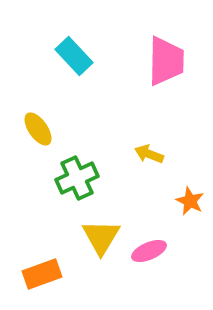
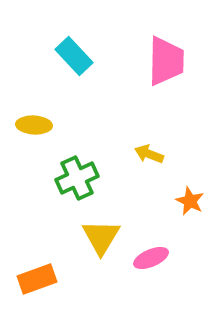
yellow ellipse: moved 4 px left, 4 px up; rotated 52 degrees counterclockwise
pink ellipse: moved 2 px right, 7 px down
orange rectangle: moved 5 px left, 5 px down
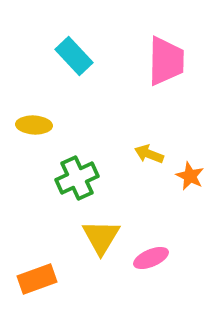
orange star: moved 25 px up
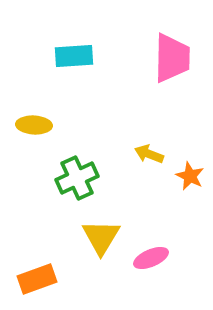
cyan rectangle: rotated 51 degrees counterclockwise
pink trapezoid: moved 6 px right, 3 px up
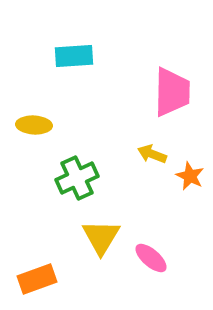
pink trapezoid: moved 34 px down
yellow arrow: moved 3 px right
pink ellipse: rotated 64 degrees clockwise
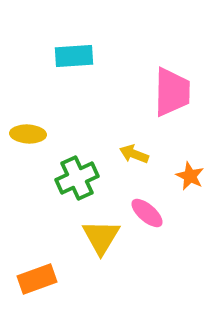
yellow ellipse: moved 6 px left, 9 px down
yellow arrow: moved 18 px left
pink ellipse: moved 4 px left, 45 px up
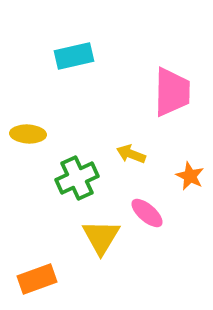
cyan rectangle: rotated 9 degrees counterclockwise
yellow arrow: moved 3 px left
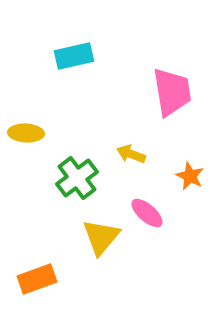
pink trapezoid: rotated 10 degrees counterclockwise
yellow ellipse: moved 2 px left, 1 px up
green cross: rotated 12 degrees counterclockwise
yellow triangle: rotated 9 degrees clockwise
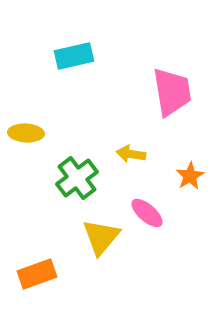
yellow arrow: rotated 12 degrees counterclockwise
orange star: rotated 16 degrees clockwise
orange rectangle: moved 5 px up
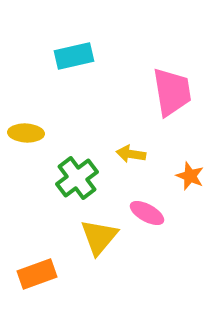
orange star: rotated 20 degrees counterclockwise
pink ellipse: rotated 12 degrees counterclockwise
yellow triangle: moved 2 px left
